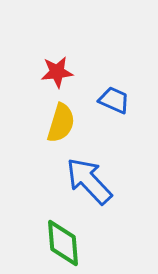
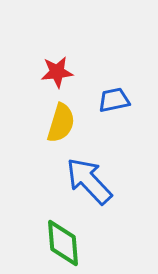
blue trapezoid: rotated 36 degrees counterclockwise
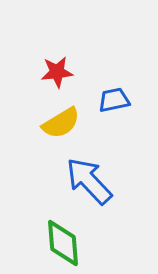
yellow semicircle: rotated 42 degrees clockwise
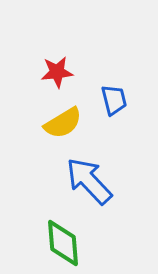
blue trapezoid: rotated 88 degrees clockwise
yellow semicircle: moved 2 px right
